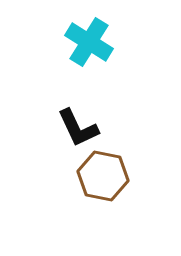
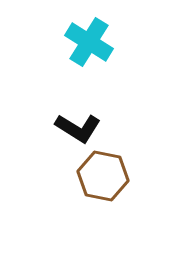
black L-shape: rotated 33 degrees counterclockwise
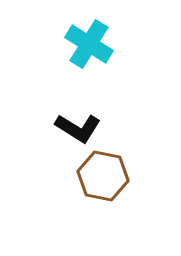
cyan cross: moved 2 px down
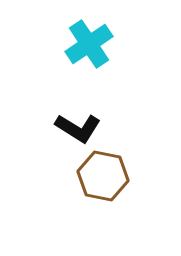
cyan cross: rotated 24 degrees clockwise
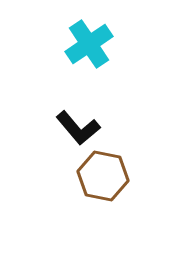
black L-shape: rotated 18 degrees clockwise
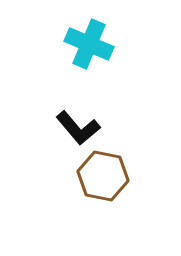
cyan cross: rotated 33 degrees counterclockwise
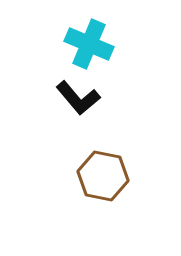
black L-shape: moved 30 px up
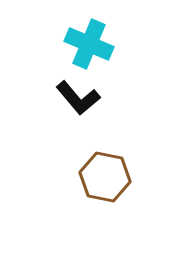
brown hexagon: moved 2 px right, 1 px down
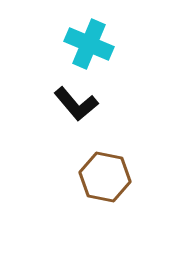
black L-shape: moved 2 px left, 6 px down
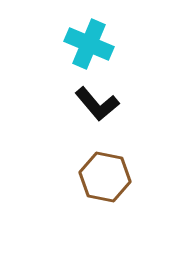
black L-shape: moved 21 px right
